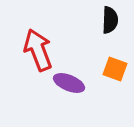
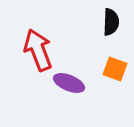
black semicircle: moved 1 px right, 2 px down
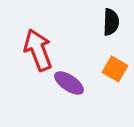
orange square: rotated 10 degrees clockwise
purple ellipse: rotated 12 degrees clockwise
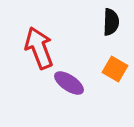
red arrow: moved 1 px right, 2 px up
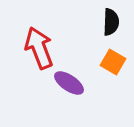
orange square: moved 2 px left, 7 px up
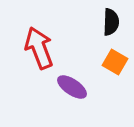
orange square: moved 2 px right
purple ellipse: moved 3 px right, 4 px down
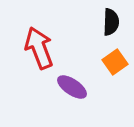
orange square: rotated 25 degrees clockwise
